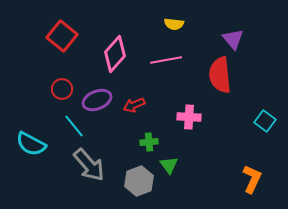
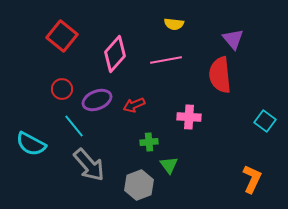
gray hexagon: moved 4 px down
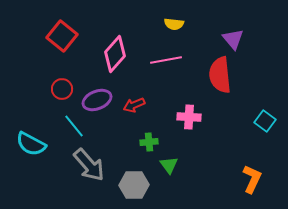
gray hexagon: moved 5 px left; rotated 20 degrees clockwise
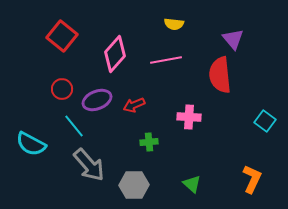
green triangle: moved 23 px right, 19 px down; rotated 12 degrees counterclockwise
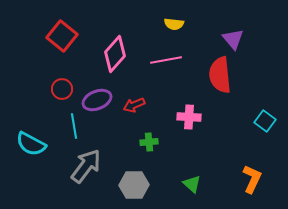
cyan line: rotated 30 degrees clockwise
gray arrow: moved 3 px left, 1 px down; rotated 102 degrees counterclockwise
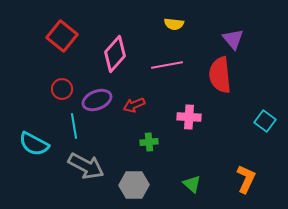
pink line: moved 1 px right, 5 px down
cyan semicircle: moved 3 px right
gray arrow: rotated 81 degrees clockwise
orange L-shape: moved 6 px left
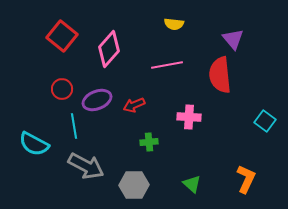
pink diamond: moved 6 px left, 5 px up
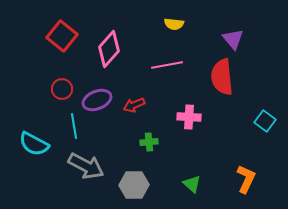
red semicircle: moved 2 px right, 2 px down
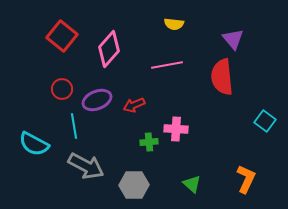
pink cross: moved 13 px left, 12 px down
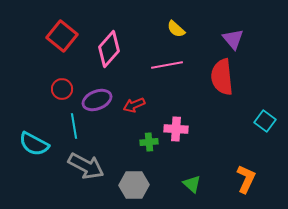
yellow semicircle: moved 2 px right, 5 px down; rotated 36 degrees clockwise
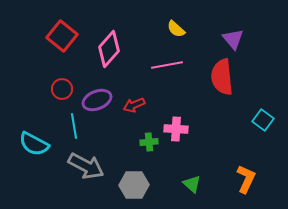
cyan square: moved 2 px left, 1 px up
